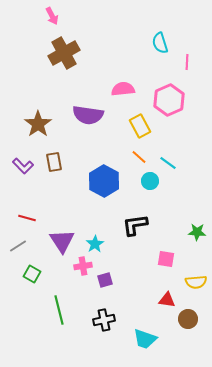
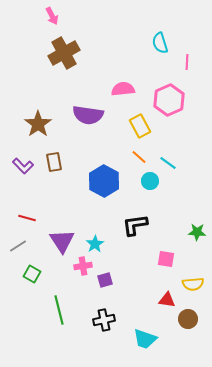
yellow semicircle: moved 3 px left, 2 px down
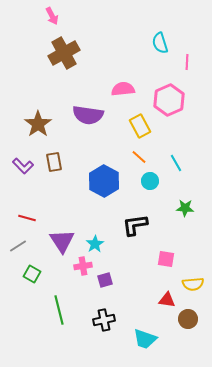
cyan line: moved 8 px right; rotated 24 degrees clockwise
green star: moved 12 px left, 24 px up
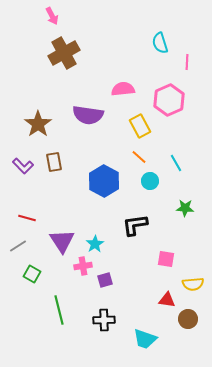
black cross: rotated 10 degrees clockwise
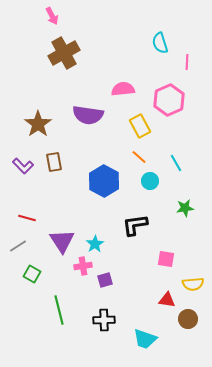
green star: rotated 12 degrees counterclockwise
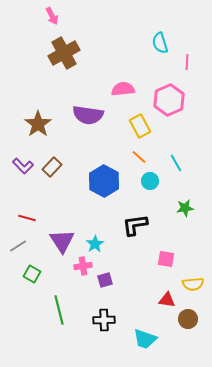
brown rectangle: moved 2 px left, 5 px down; rotated 54 degrees clockwise
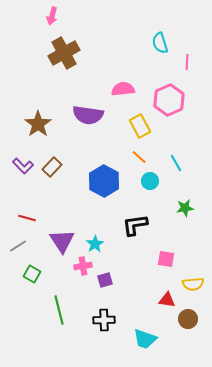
pink arrow: rotated 42 degrees clockwise
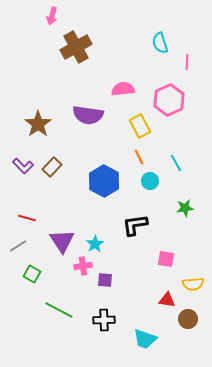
brown cross: moved 12 px right, 6 px up
orange line: rotated 21 degrees clockwise
purple square: rotated 21 degrees clockwise
green line: rotated 48 degrees counterclockwise
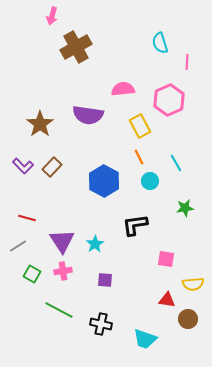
brown star: moved 2 px right
pink cross: moved 20 px left, 5 px down
black cross: moved 3 px left, 4 px down; rotated 15 degrees clockwise
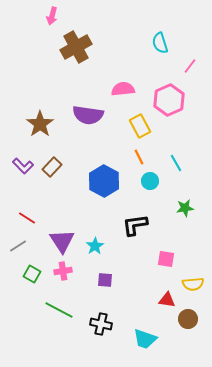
pink line: moved 3 px right, 4 px down; rotated 35 degrees clockwise
red line: rotated 18 degrees clockwise
cyan star: moved 2 px down
